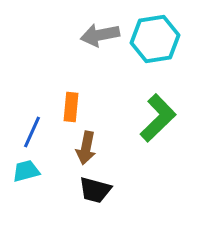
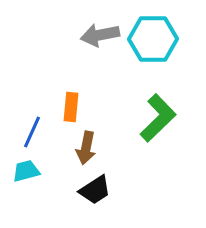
cyan hexagon: moved 2 px left; rotated 9 degrees clockwise
black trapezoid: rotated 48 degrees counterclockwise
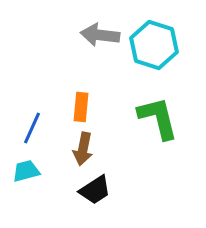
gray arrow: rotated 18 degrees clockwise
cyan hexagon: moved 1 px right, 6 px down; rotated 18 degrees clockwise
orange rectangle: moved 10 px right
green L-shape: rotated 60 degrees counterclockwise
blue line: moved 4 px up
brown arrow: moved 3 px left, 1 px down
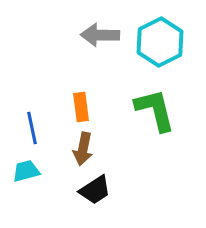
gray arrow: rotated 6 degrees counterclockwise
cyan hexagon: moved 6 px right, 3 px up; rotated 15 degrees clockwise
orange rectangle: rotated 12 degrees counterclockwise
green L-shape: moved 3 px left, 8 px up
blue line: rotated 36 degrees counterclockwise
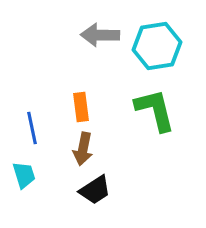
cyan hexagon: moved 3 px left, 4 px down; rotated 18 degrees clockwise
cyan trapezoid: moved 2 px left, 4 px down; rotated 88 degrees clockwise
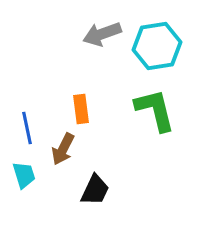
gray arrow: moved 2 px right, 1 px up; rotated 21 degrees counterclockwise
orange rectangle: moved 2 px down
blue line: moved 5 px left
brown arrow: moved 20 px left; rotated 16 degrees clockwise
black trapezoid: rotated 32 degrees counterclockwise
